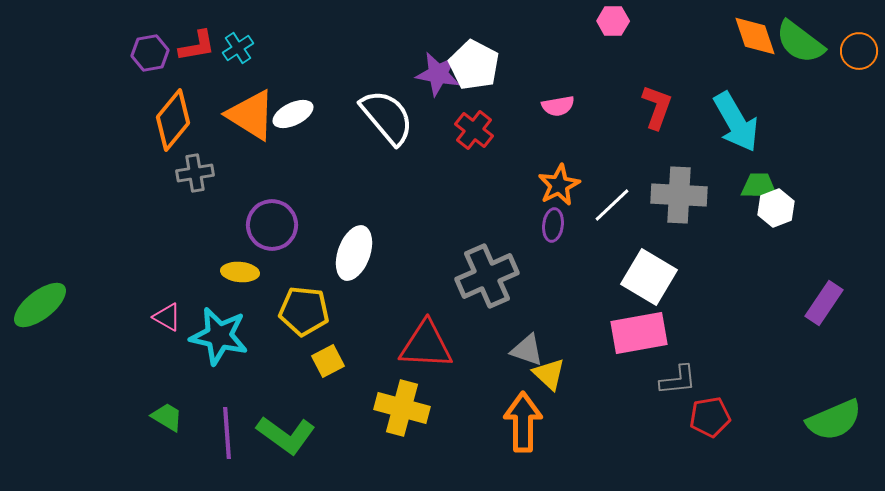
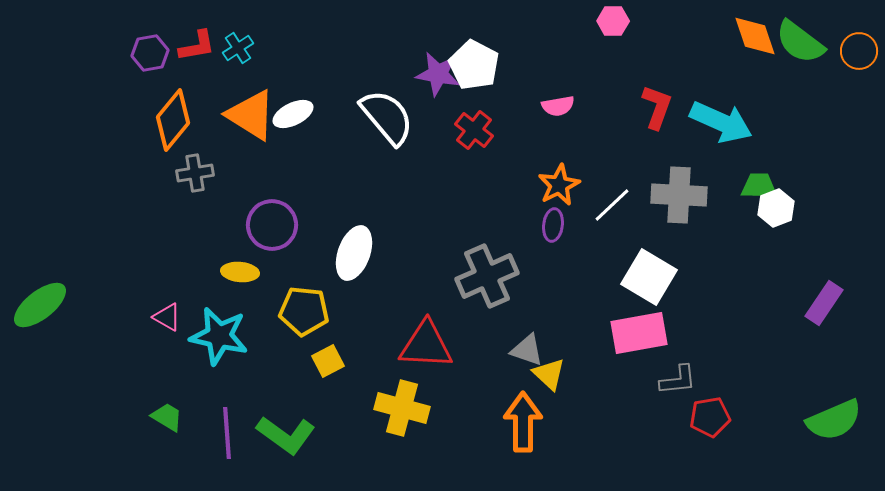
cyan arrow at (736, 122): moved 15 px left; rotated 36 degrees counterclockwise
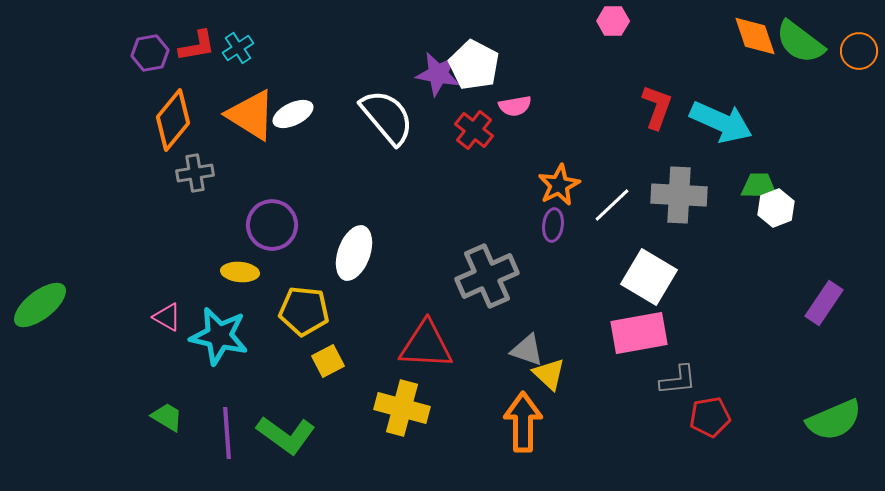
pink semicircle at (558, 106): moved 43 px left
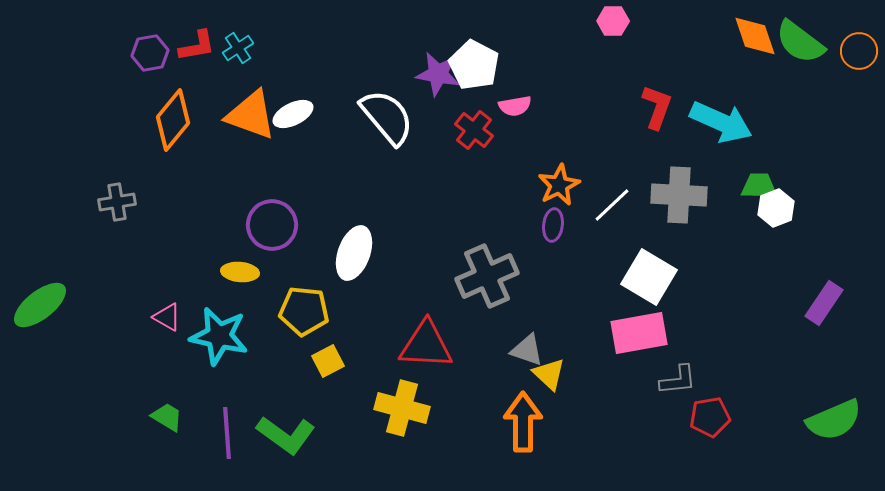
orange triangle at (251, 115): rotated 12 degrees counterclockwise
gray cross at (195, 173): moved 78 px left, 29 px down
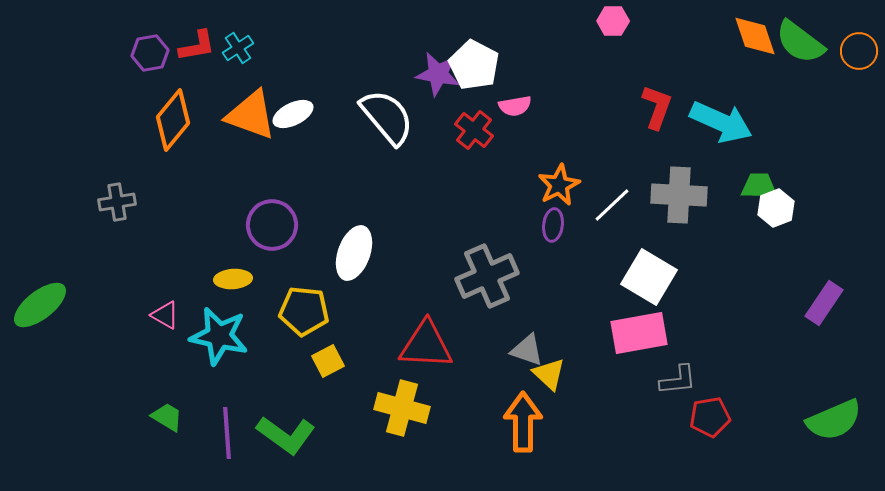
yellow ellipse at (240, 272): moved 7 px left, 7 px down; rotated 9 degrees counterclockwise
pink triangle at (167, 317): moved 2 px left, 2 px up
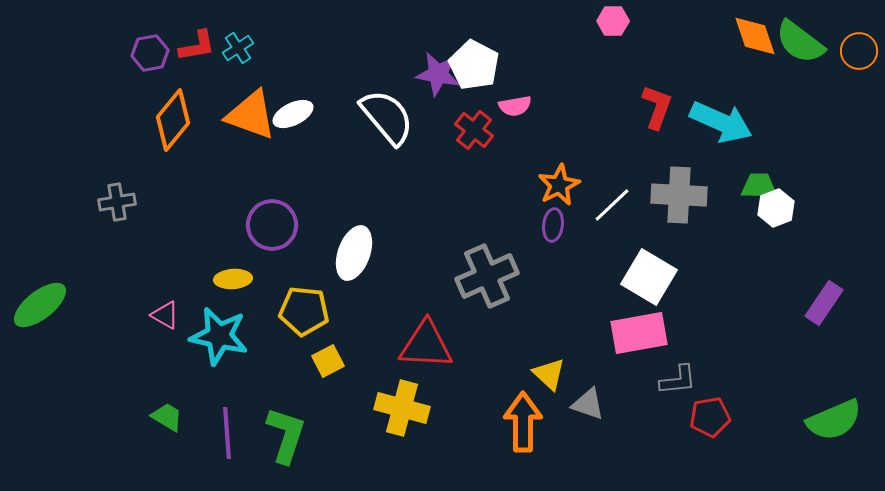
gray triangle at (527, 350): moved 61 px right, 54 px down
green L-shape at (286, 435): rotated 108 degrees counterclockwise
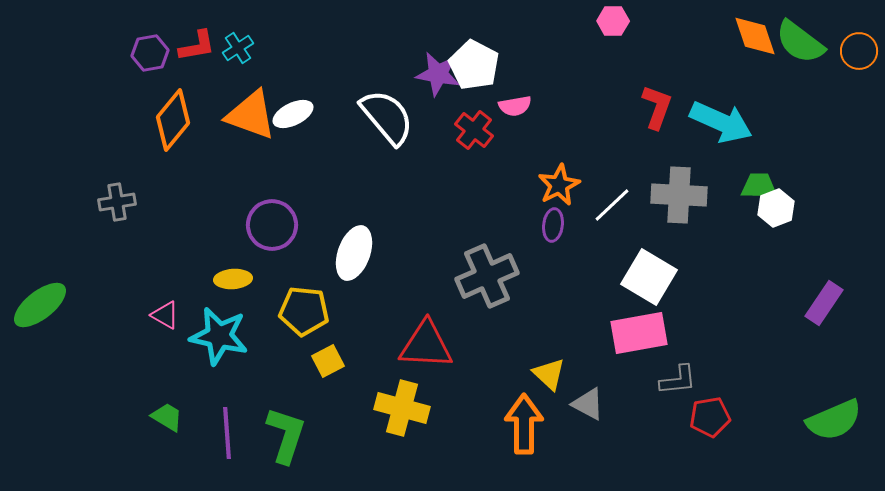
gray triangle at (588, 404): rotated 9 degrees clockwise
orange arrow at (523, 422): moved 1 px right, 2 px down
